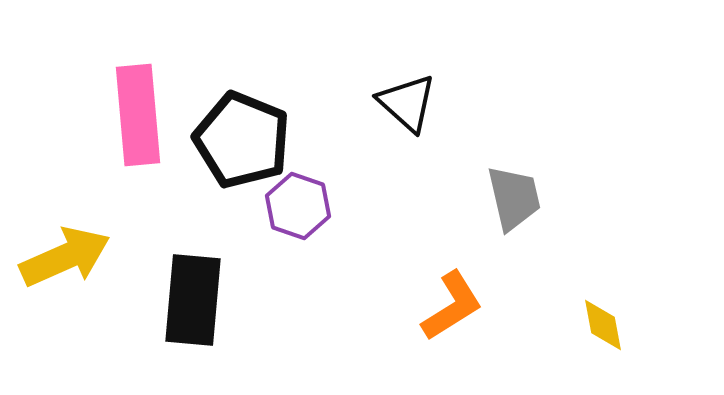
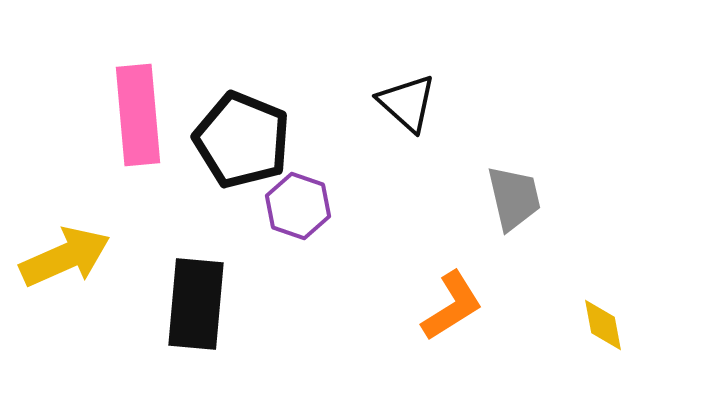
black rectangle: moved 3 px right, 4 px down
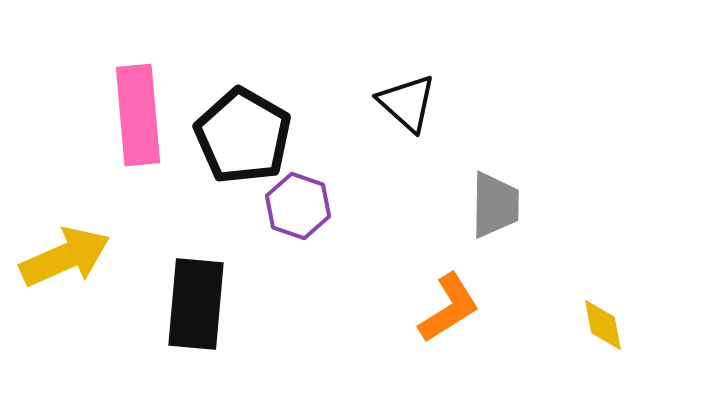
black pentagon: moved 1 px right, 4 px up; rotated 8 degrees clockwise
gray trapezoid: moved 19 px left, 7 px down; rotated 14 degrees clockwise
orange L-shape: moved 3 px left, 2 px down
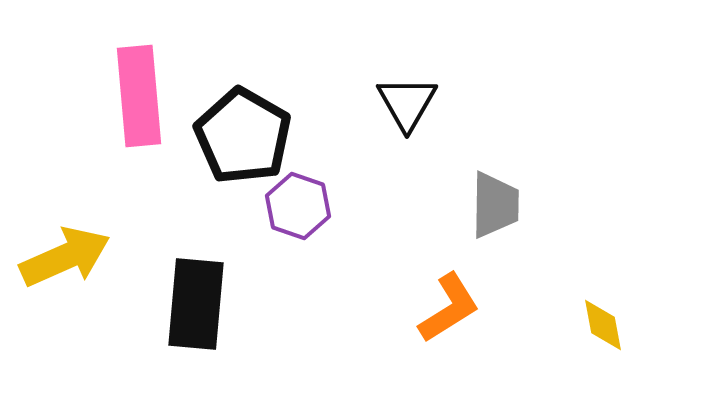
black triangle: rotated 18 degrees clockwise
pink rectangle: moved 1 px right, 19 px up
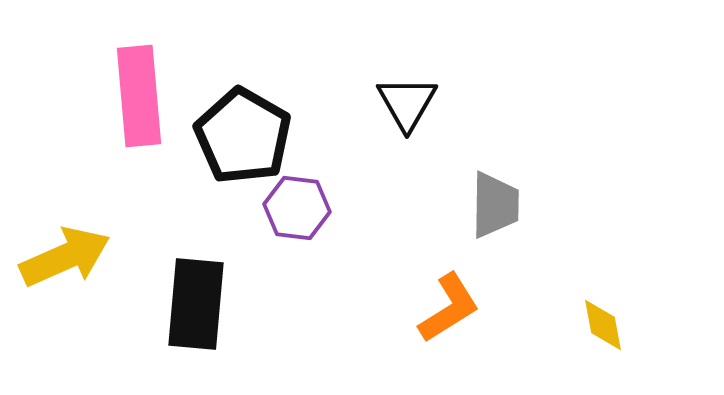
purple hexagon: moved 1 px left, 2 px down; rotated 12 degrees counterclockwise
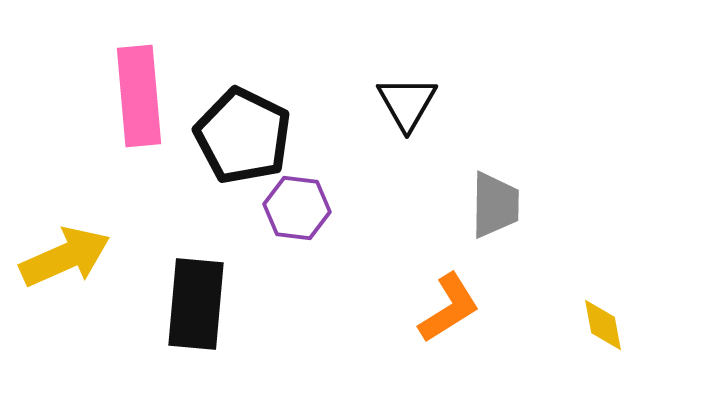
black pentagon: rotated 4 degrees counterclockwise
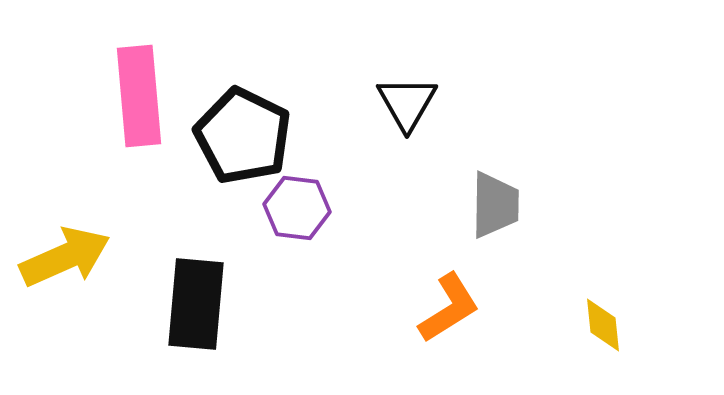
yellow diamond: rotated 4 degrees clockwise
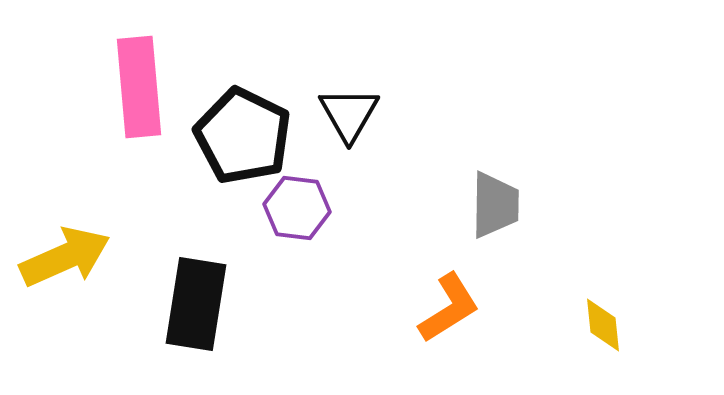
pink rectangle: moved 9 px up
black triangle: moved 58 px left, 11 px down
black rectangle: rotated 4 degrees clockwise
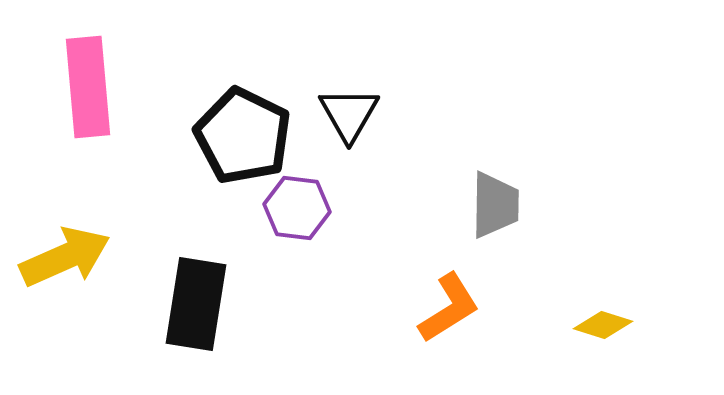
pink rectangle: moved 51 px left
yellow diamond: rotated 66 degrees counterclockwise
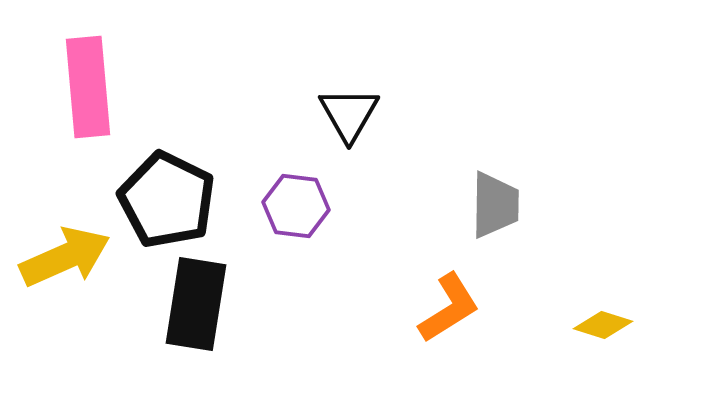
black pentagon: moved 76 px left, 64 px down
purple hexagon: moved 1 px left, 2 px up
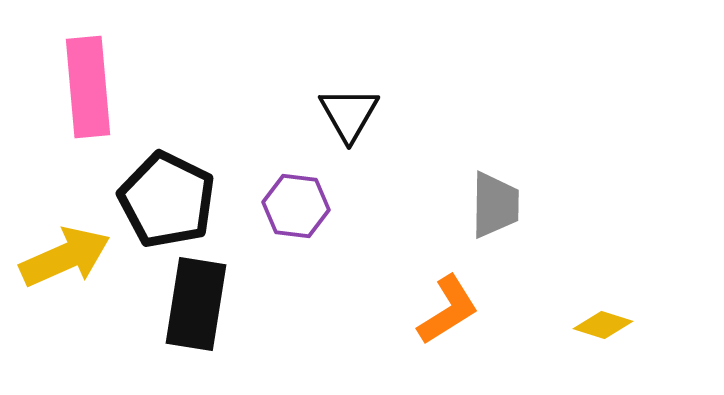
orange L-shape: moved 1 px left, 2 px down
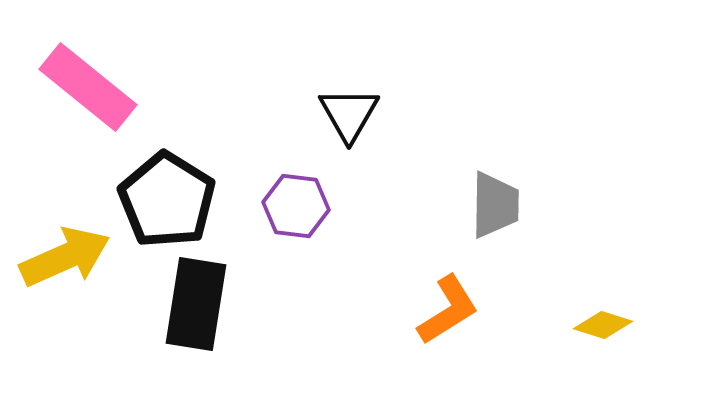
pink rectangle: rotated 46 degrees counterclockwise
black pentagon: rotated 6 degrees clockwise
